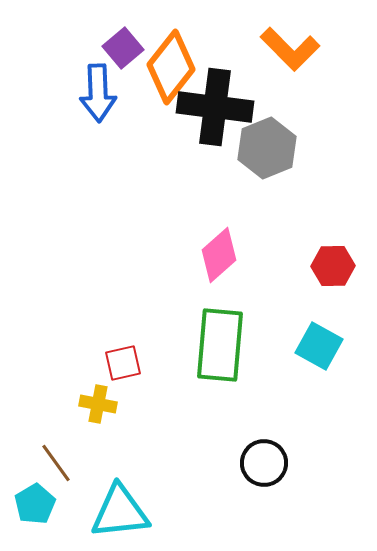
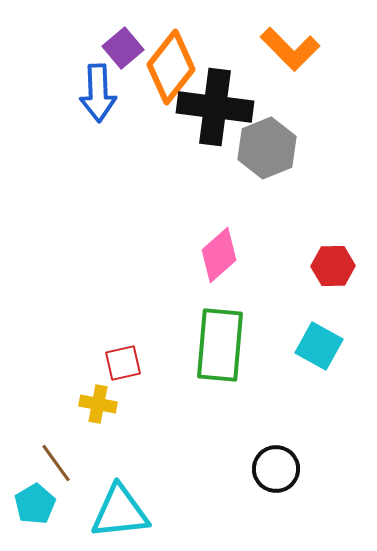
black circle: moved 12 px right, 6 px down
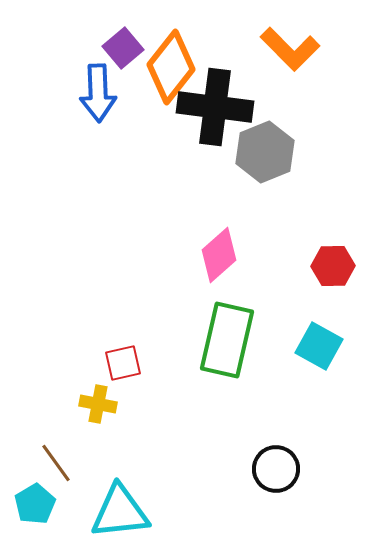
gray hexagon: moved 2 px left, 4 px down
green rectangle: moved 7 px right, 5 px up; rotated 8 degrees clockwise
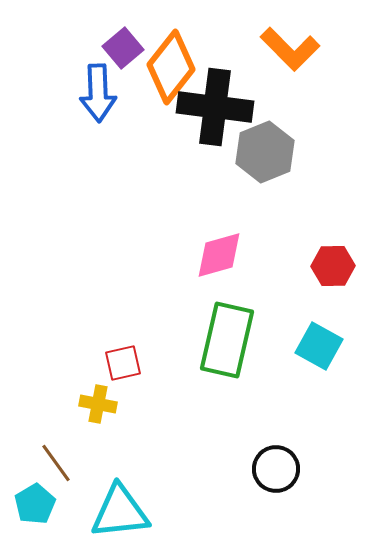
pink diamond: rotated 26 degrees clockwise
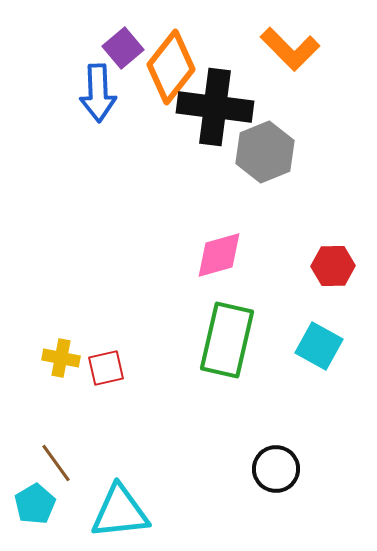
red square: moved 17 px left, 5 px down
yellow cross: moved 37 px left, 46 px up
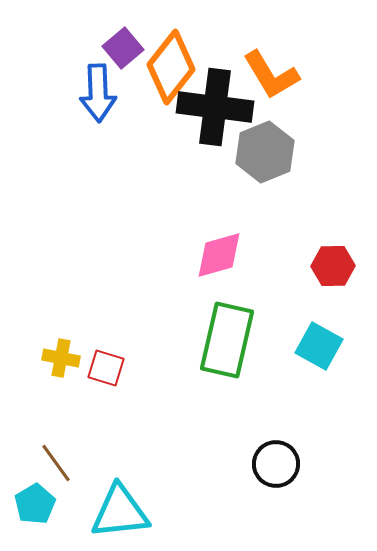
orange L-shape: moved 19 px left, 26 px down; rotated 14 degrees clockwise
red square: rotated 30 degrees clockwise
black circle: moved 5 px up
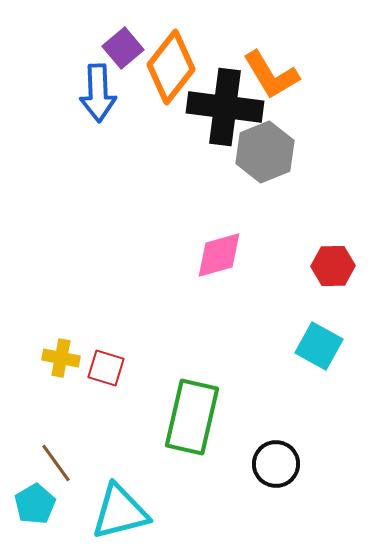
black cross: moved 10 px right
green rectangle: moved 35 px left, 77 px down
cyan triangle: rotated 8 degrees counterclockwise
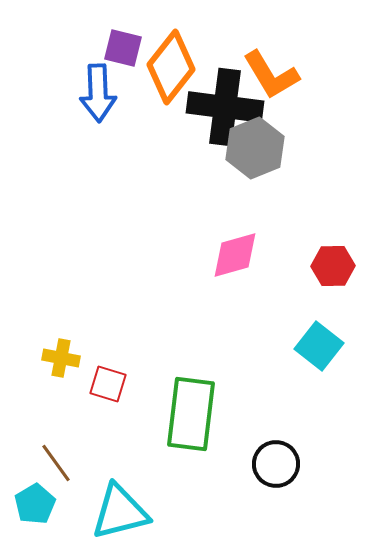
purple square: rotated 36 degrees counterclockwise
gray hexagon: moved 10 px left, 4 px up
pink diamond: moved 16 px right
cyan square: rotated 9 degrees clockwise
red square: moved 2 px right, 16 px down
green rectangle: moved 1 px left, 3 px up; rotated 6 degrees counterclockwise
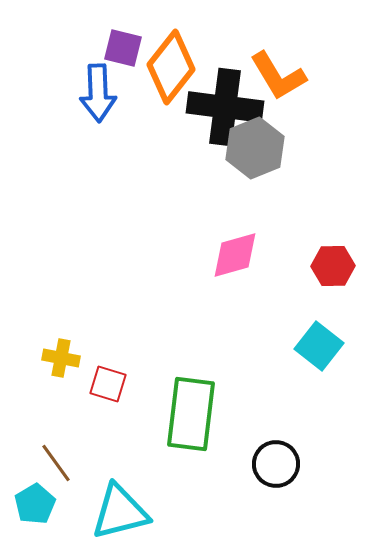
orange L-shape: moved 7 px right, 1 px down
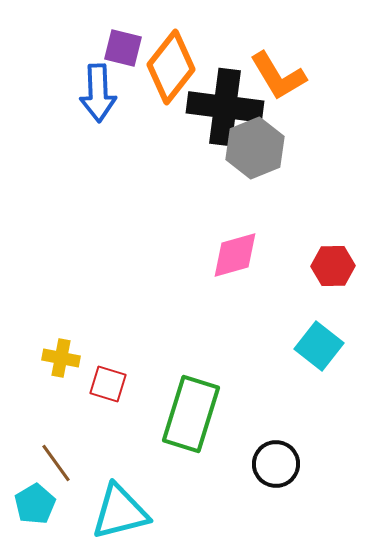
green rectangle: rotated 10 degrees clockwise
